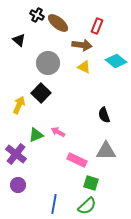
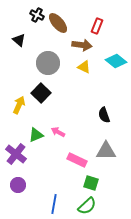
brown ellipse: rotated 10 degrees clockwise
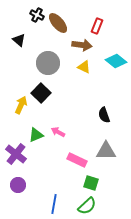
yellow arrow: moved 2 px right
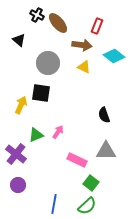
cyan diamond: moved 2 px left, 5 px up
black square: rotated 36 degrees counterclockwise
pink arrow: rotated 96 degrees clockwise
green square: rotated 21 degrees clockwise
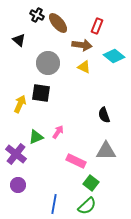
yellow arrow: moved 1 px left, 1 px up
green triangle: moved 2 px down
pink rectangle: moved 1 px left, 1 px down
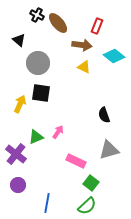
gray circle: moved 10 px left
gray triangle: moved 3 px right, 1 px up; rotated 15 degrees counterclockwise
blue line: moved 7 px left, 1 px up
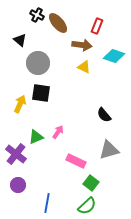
black triangle: moved 1 px right
cyan diamond: rotated 20 degrees counterclockwise
black semicircle: rotated 21 degrees counterclockwise
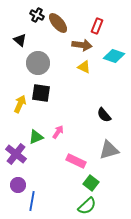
blue line: moved 15 px left, 2 px up
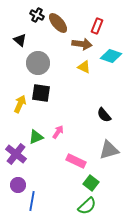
brown arrow: moved 1 px up
cyan diamond: moved 3 px left
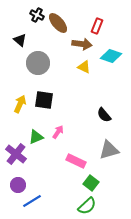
black square: moved 3 px right, 7 px down
blue line: rotated 48 degrees clockwise
